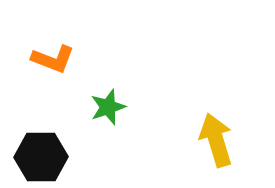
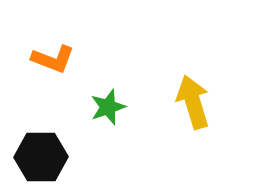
yellow arrow: moved 23 px left, 38 px up
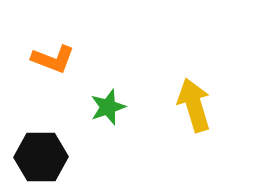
yellow arrow: moved 1 px right, 3 px down
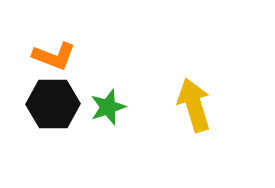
orange L-shape: moved 1 px right, 3 px up
black hexagon: moved 12 px right, 53 px up
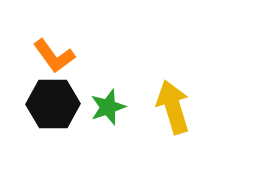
orange L-shape: rotated 33 degrees clockwise
yellow arrow: moved 21 px left, 2 px down
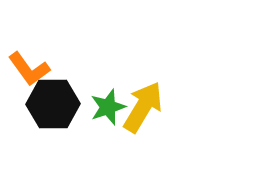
orange L-shape: moved 25 px left, 13 px down
yellow arrow: moved 30 px left; rotated 48 degrees clockwise
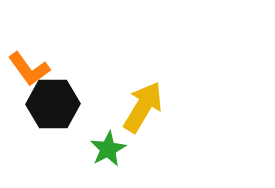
green star: moved 42 px down; rotated 9 degrees counterclockwise
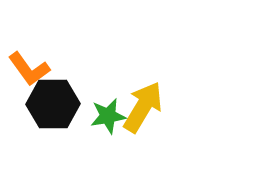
green star: moved 33 px up; rotated 18 degrees clockwise
